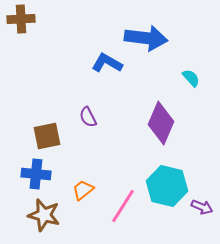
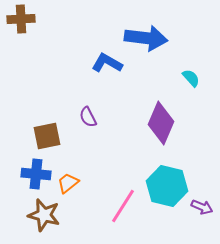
orange trapezoid: moved 15 px left, 7 px up
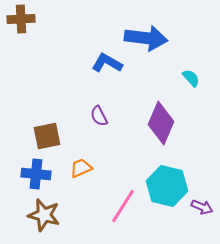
purple semicircle: moved 11 px right, 1 px up
orange trapezoid: moved 13 px right, 15 px up; rotated 15 degrees clockwise
